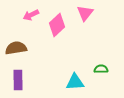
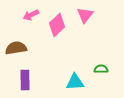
pink triangle: moved 2 px down
purple rectangle: moved 7 px right
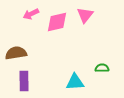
pink arrow: moved 1 px up
pink diamond: moved 3 px up; rotated 30 degrees clockwise
brown semicircle: moved 5 px down
green semicircle: moved 1 px right, 1 px up
purple rectangle: moved 1 px left, 1 px down
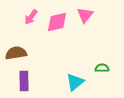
pink arrow: moved 3 px down; rotated 28 degrees counterclockwise
cyan triangle: rotated 36 degrees counterclockwise
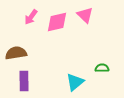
pink triangle: rotated 24 degrees counterclockwise
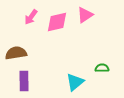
pink triangle: rotated 42 degrees clockwise
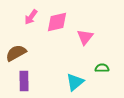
pink triangle: moved 22 px down; rotated 18 degrees counterclockwise
brown semicircle: rotated 20 degrees counterclockwise
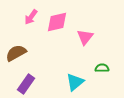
purple rectangle: moved 2 px right, 3 px down; rotated 36 degrees clockwise
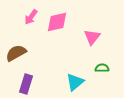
pink triangle: moved 7 px right
purple rectangle: rotated 18 degrees counterclockwise
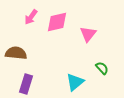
pink triangle: moved 4 px left, 3 px up
brown semicircle: rotated 35 degrees clockwise
green semicircle: rotated 48 degrees clockwise
